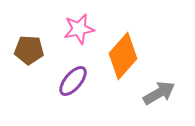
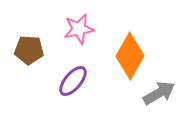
orange diamond: moved 7 px right; rotated 12 degrees counterclockwise
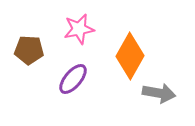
purple ellipse: moved 2 px up
gray arrow: rotated 40 degrees clockwise
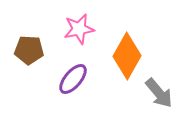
orange diamond: moved 3 px left
gray arrow: rotated 40 degrees clockwise
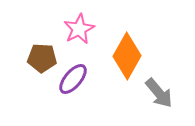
pink star: rotated 16 degrees counterclockwise
brown pentagon: moved 13 px right, 8 px down
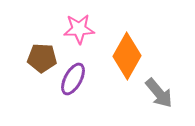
pink star: rotated 24 degrees clockwise
purple ellipse: rotated 12 degrees counterclockwise
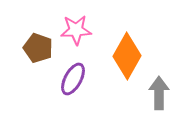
pink star: moved 3 px left, 1 px down
brown pentagon: moved 4 px left, 10 px up; rotated 16 degrees clockwise
gray arrow: rotated 140 degrees counterclockwise
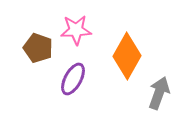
gray arrow: rotated 20 degrees clockwise
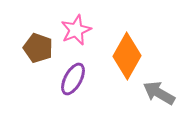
pink star: rotated 20 degrees counterclockwise
gray arrow: rotated 80 degrees counterclockwise
